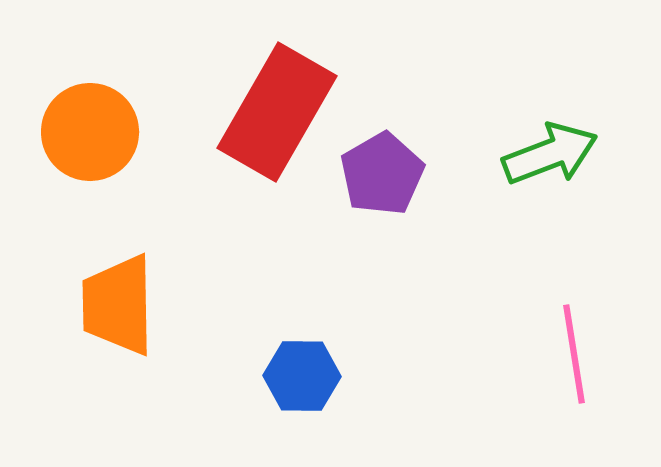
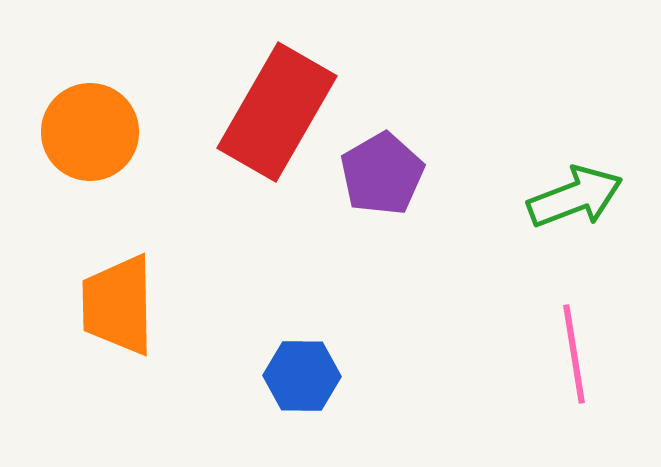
green arrow: moved 25 px right, 43 px down
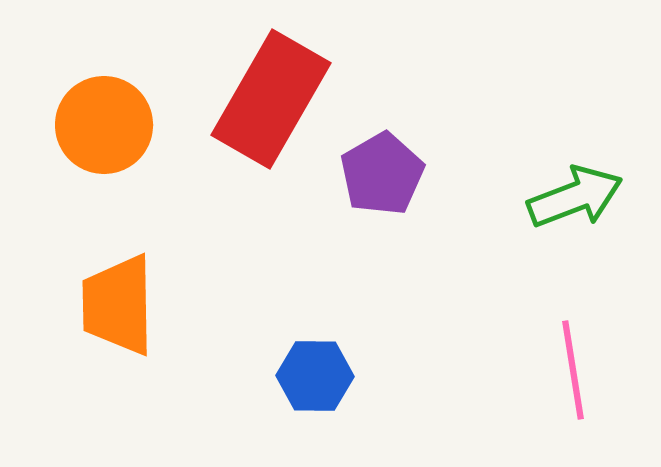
red rectangle: moved 6 px left, 13 px up
orange circle: moved 14 px right, 7 px up
pink line: moved 1 px left, 16 px down
blue hexagon: moved 13 px right
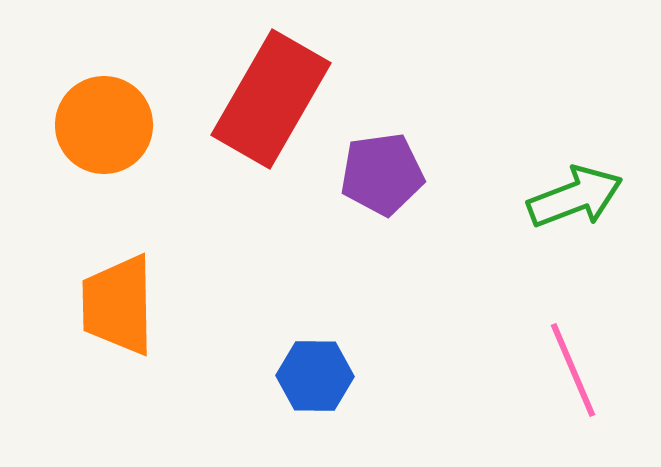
purple pentagon: rotated 22 degrees clockwise
pink line: rotated 14 degrees counterclockwise
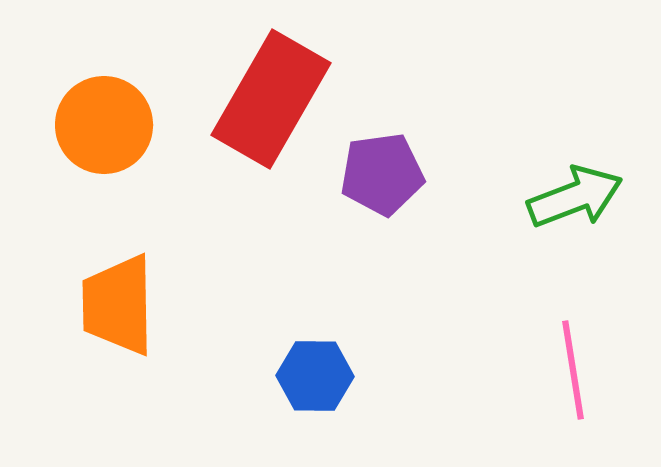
pink line: rotated 14 degrees clockwise
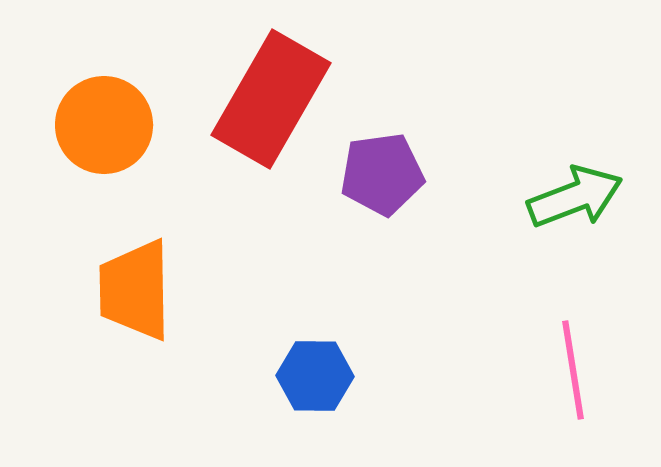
orange trapezoid: moved 17 px right, 15 px up
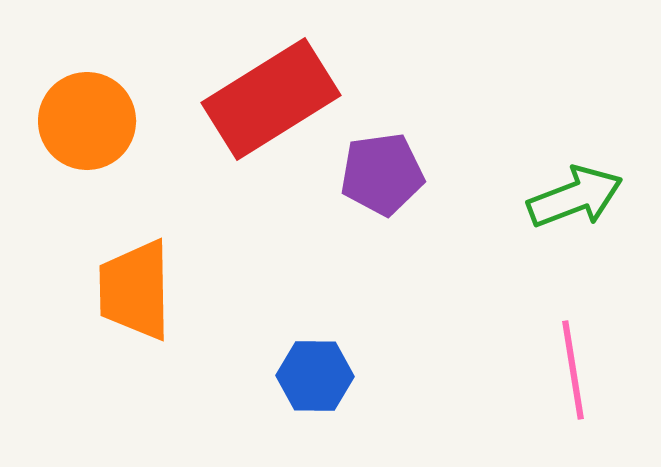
red rectangle: rotated 28 degrees clockwise
orange circle: moved 17 px left, 4 px up
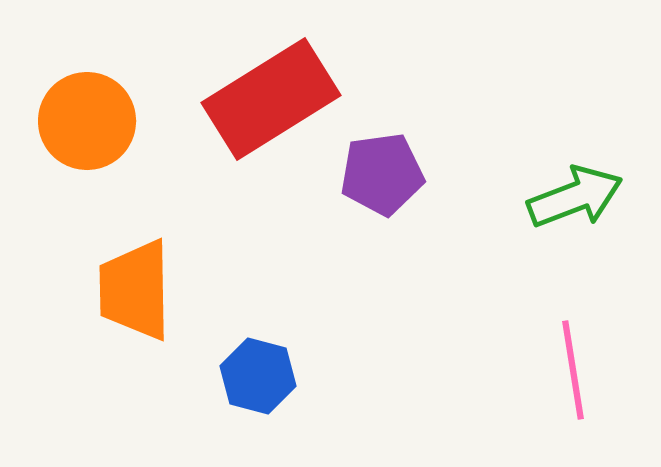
blue hexagon: moved 57 px left; rotated 14 degrees clockwise
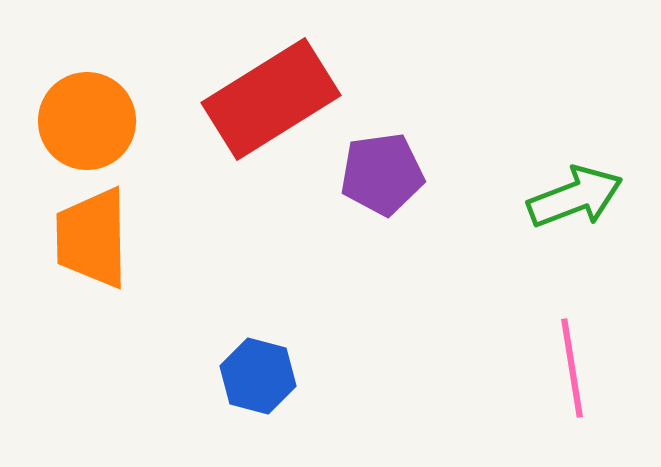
orange trapezoid: moved 43 px left, 52 px up
pink line: moved 1 px left, 2 px up
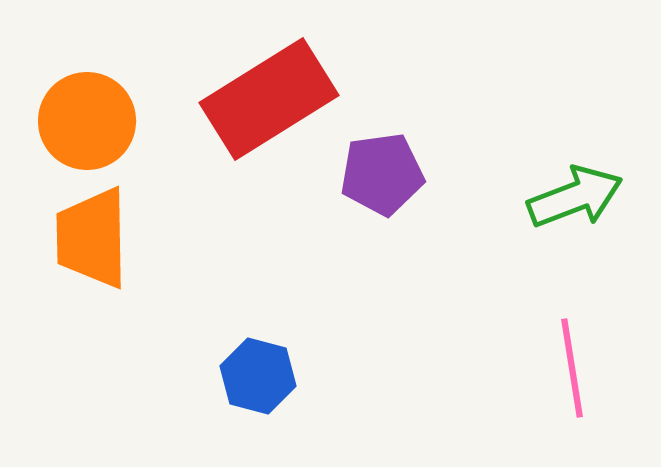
red rectangle: moved 2 px left
